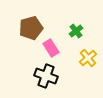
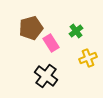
pink rectangle: moved 5 px up
yellow cross: rotated 18 degrees clockwise
black cross: rotated 15 degrees clockwise
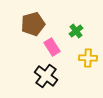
brown pentagon: moved 2 px right, 4 px up
pink rectangle: moved 1 px right, 4 px down
yellow cross: rotated 24 degrees clockwise
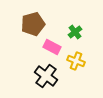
green cross: moved 1 px left, 1 px down
pink rectangle: rotated 30 degrees counterclockwise
yellow cross: moved 12 px left, 3 px down; rotated 18 degrees clockwise
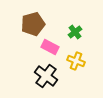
pink rectangle: moved 2 px left
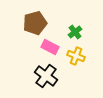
brown pentagon: moved 2 px right, 1 px up
yellow cross: moved 5 px up
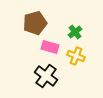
pink rectangle: rotated 12 degrees counterclockwise
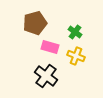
green cross: rotated 16 degrees counterclockwise
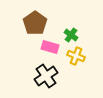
brown pentagon: rotated 20 degrees counterclockwise
green cross: moved 4 px left, 3 px down
black cross: rotated 20 degrees clockwise
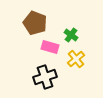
brown pentagon: rotated 15 degrees counterclockwise
yellow cross: moved 3 px down; rotated 30 degrees clockwise
black cross: moved 1 px left, 1 px down; rotated 15 degrees clockwise
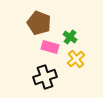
brown pentagon: moved 4 px right
green cross: moved 1 px left, 2 px down
